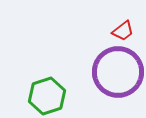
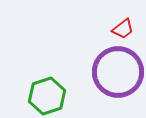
red trapezoid: moved 2 px up
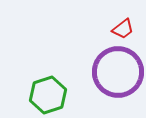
green hexagon: moved 1 px right, 1 px up
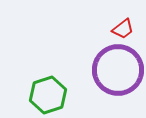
purple circle: moved 2 px up
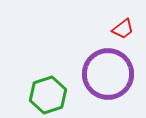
purple circle: moved 10 px left, 4 px down
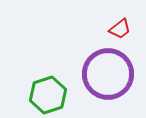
red trapezoid: moved 3 px left
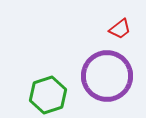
purple circle: moved 1 px left, 2 px down
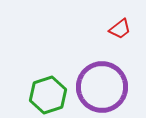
purple circle: moved 5 px left, 11 px down
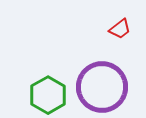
green hexagon: rotated 12 degrees counterclockwise
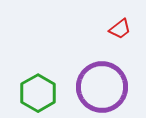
green hexagon: moved 10 px left, 2 px up
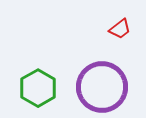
green hexagon: moved 5 px up
